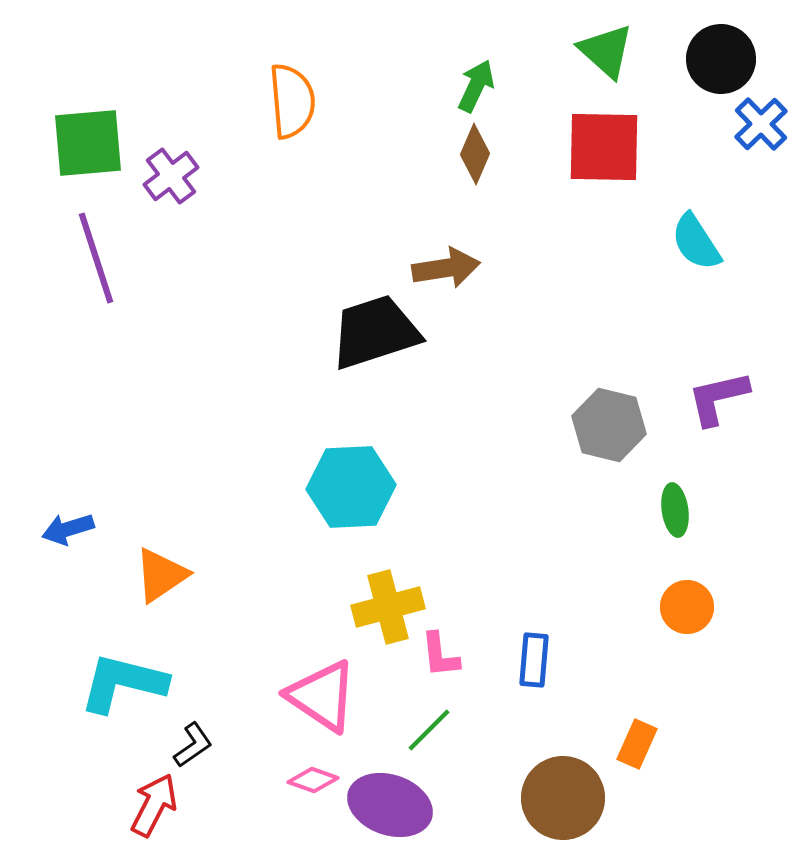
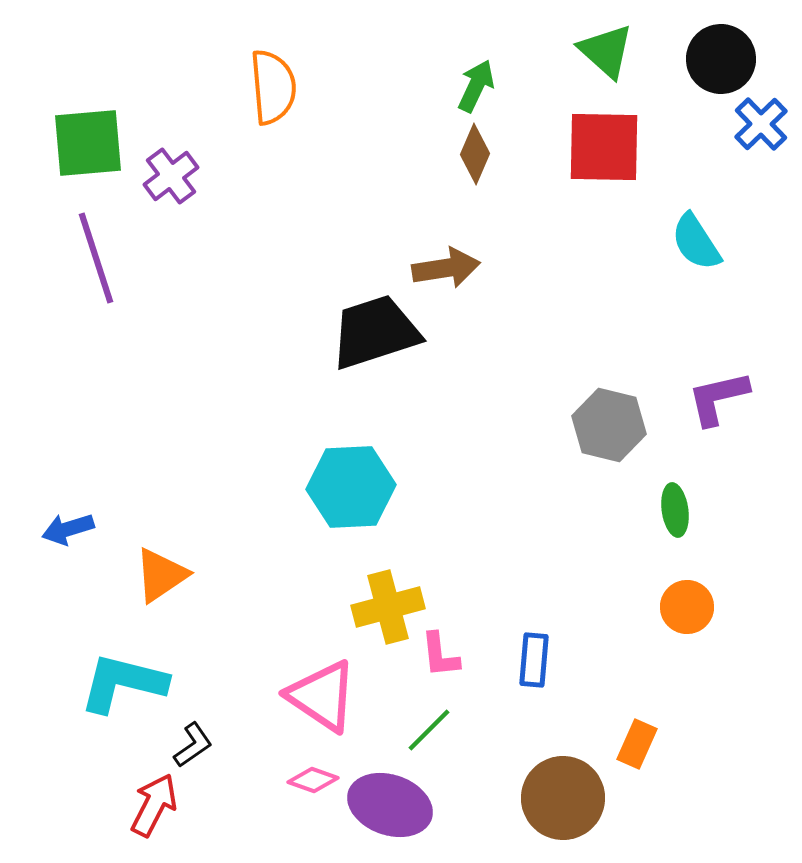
orange semicircle: moved 19 px left, 14 px up
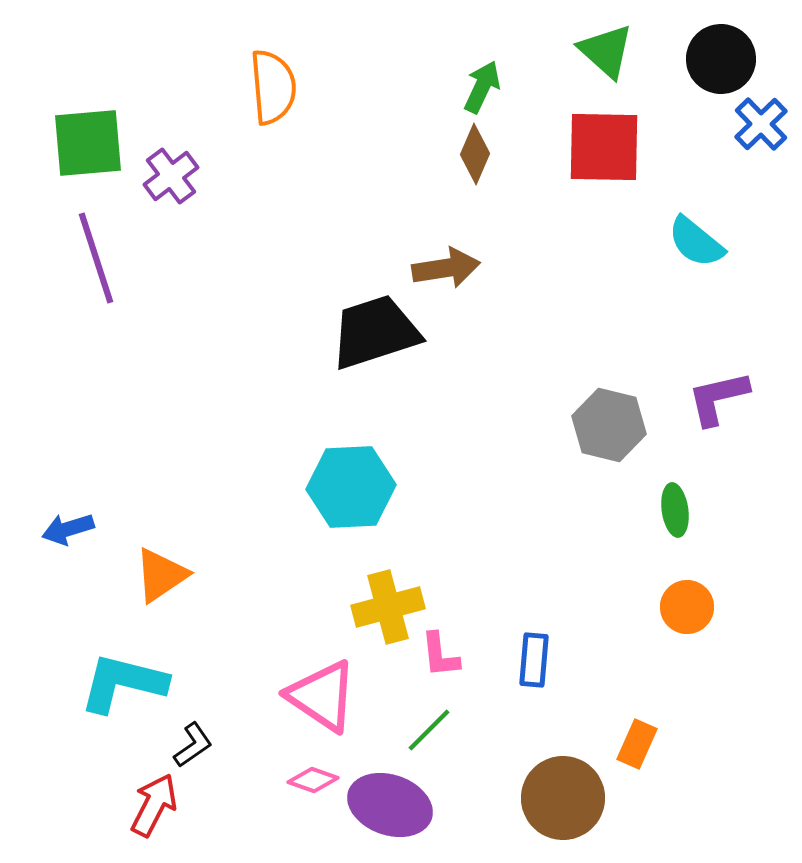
green arrow: moved 6 px right, 1 px down
cyan semicircle: rotated 18 degrees counterclockwise
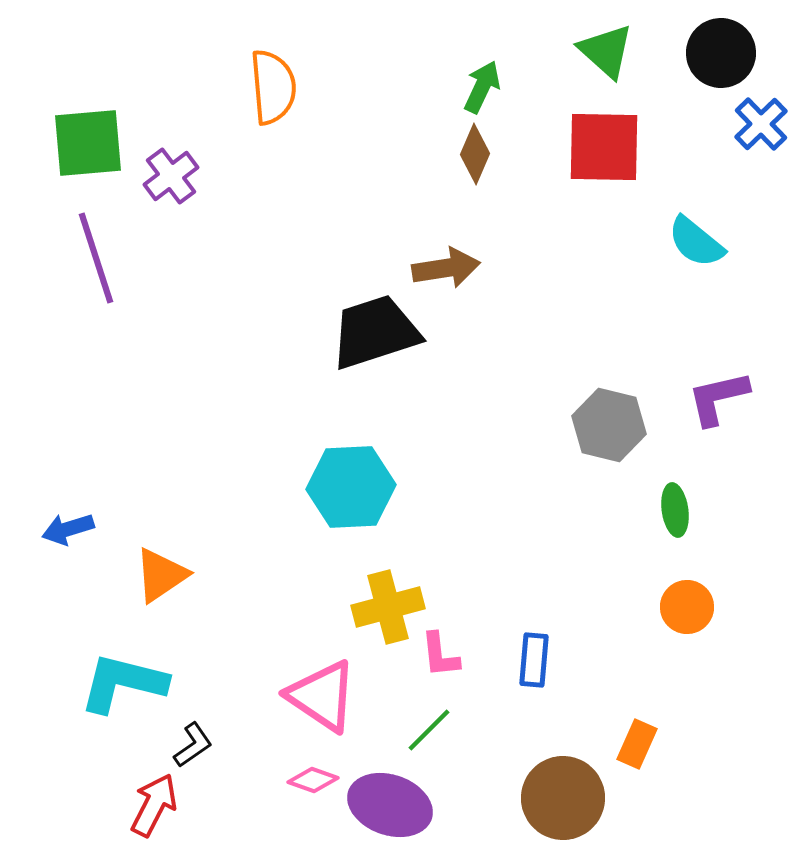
black circle: moved 6 px up
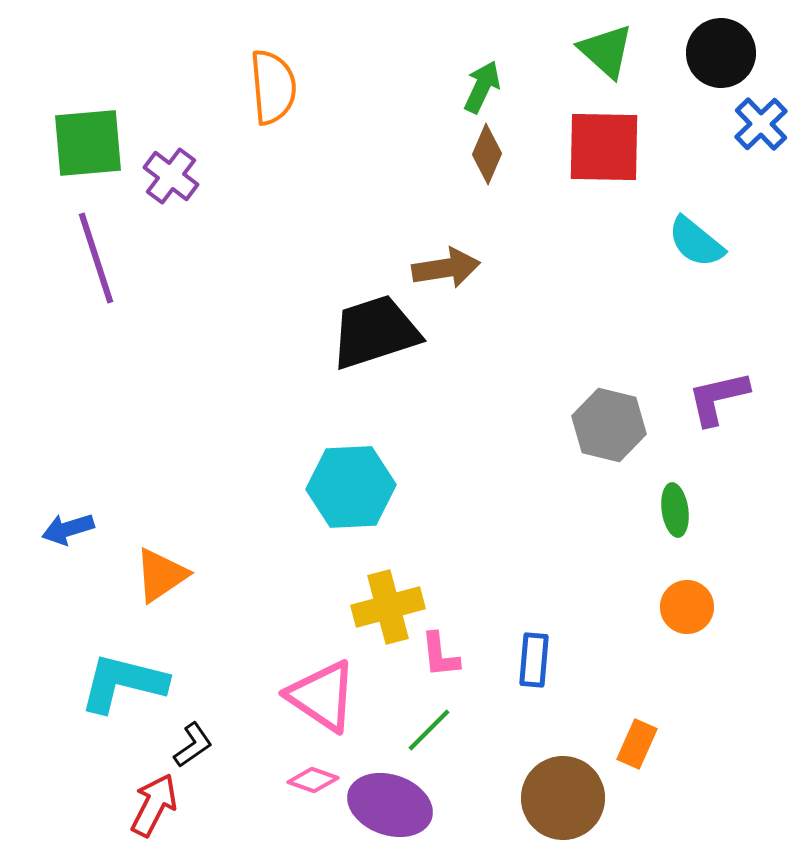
brown diamond: moved 12 px right
purple cross: rotated 16 degrees counterclockwise
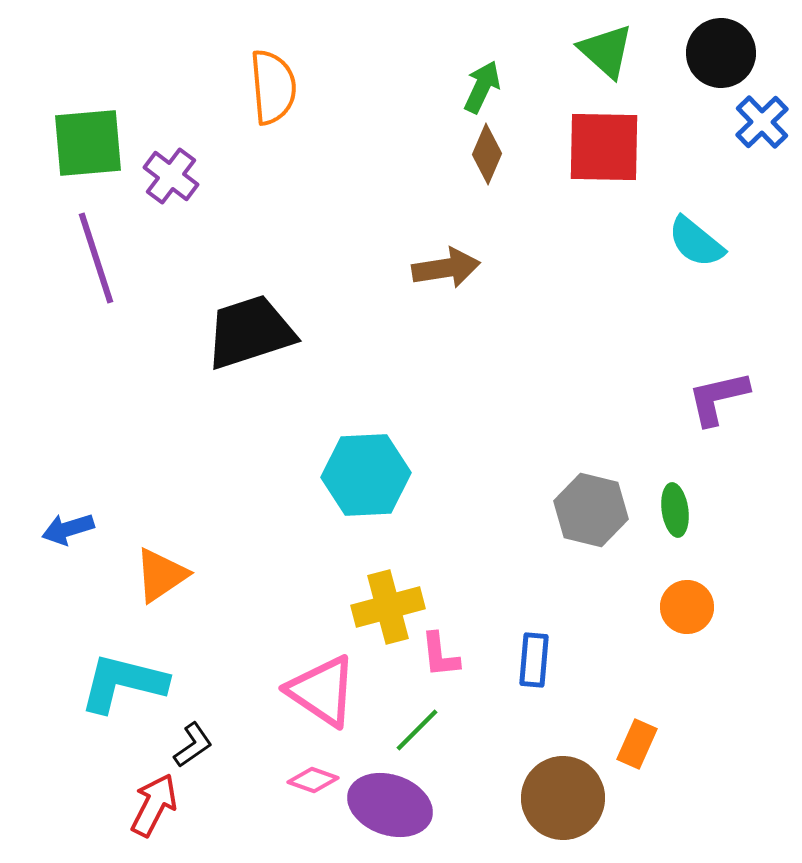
blue cross: moved 1 px right, 2 px up
black trapezoid: moved 125 px left
gray hexagon: moved 18 px left, 85 px down
cyan hexagon: moved 15 px right, 12 px up
pink triangle: moved 5 px up
green line: moved 12 px left
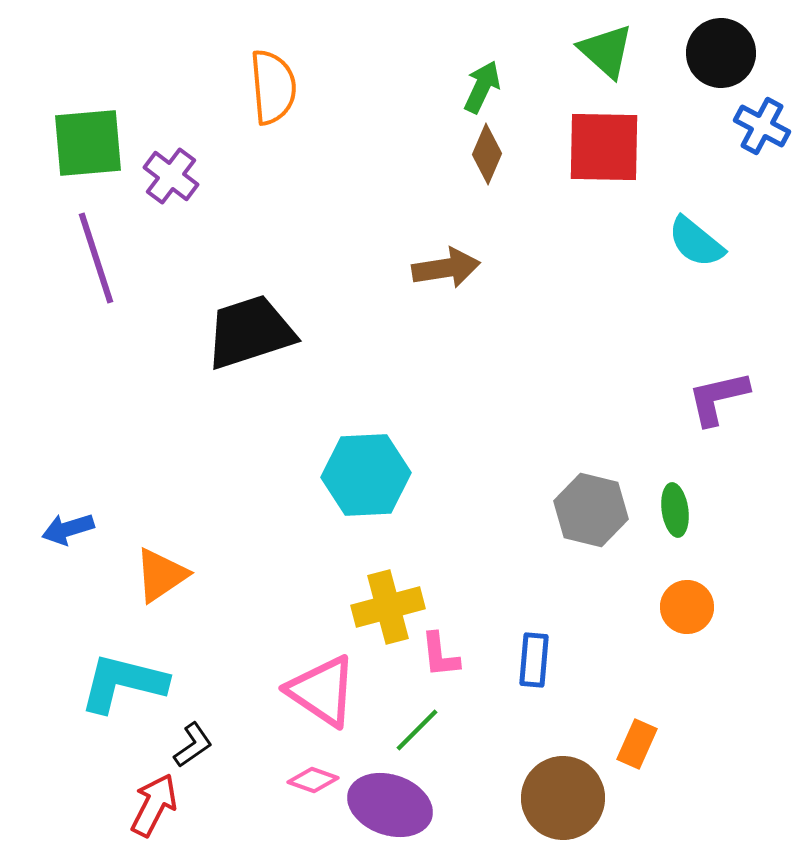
blue cross: moved 4 px down; rotated 18 degrees counterclockwise
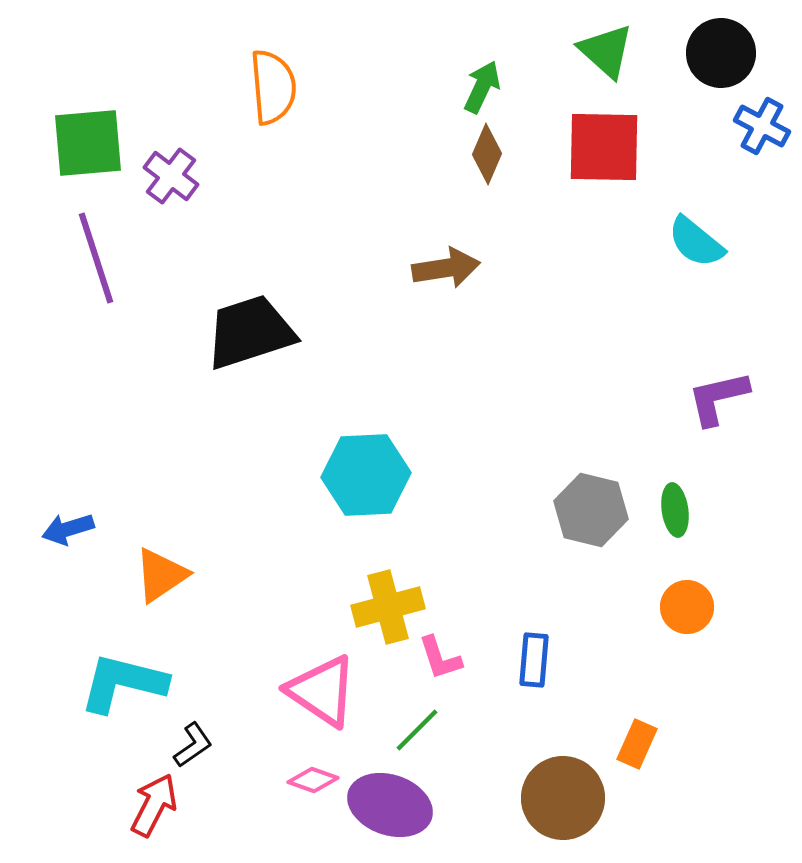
pink L-shape: moved 3 px down; rotated 12 degrees counterclockwise
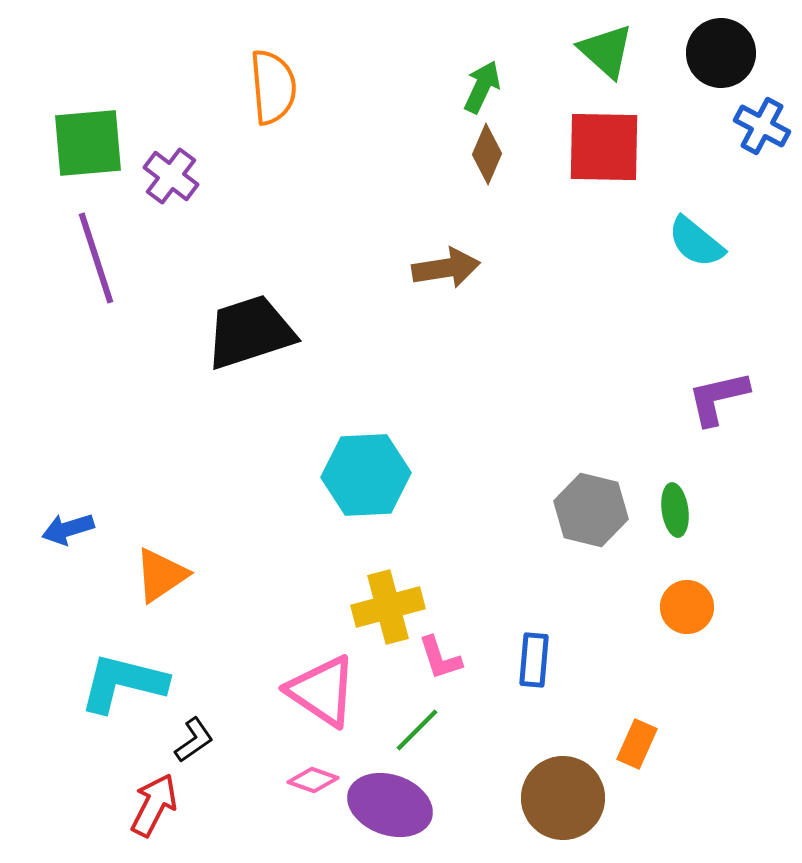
black L-shape: moved 1 px right, 5 px up
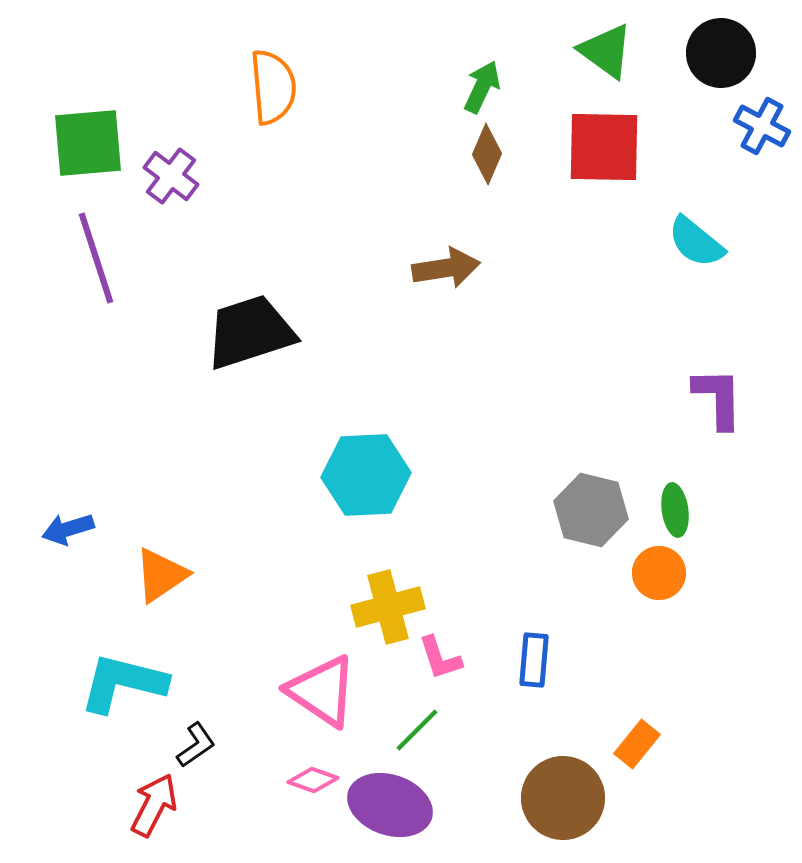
green triangle: rotated 6 degrees counterclockwise
purple L-shape: rotated 102 degrees clockwise
orange circle: moved 28 px left, 34 px up
black L-shape: moved 2 px right, 5 px down
orange rectangle: rotated 15 degrees clockwise
